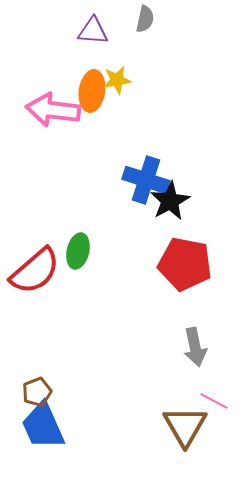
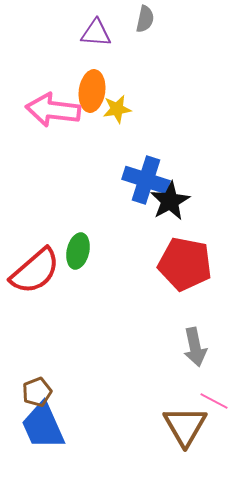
purple triangle: moved 3 px right, 2 px down
yellow star: moved 29 px down
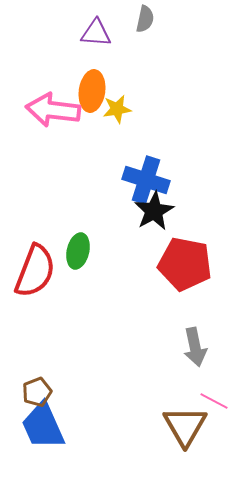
black star: moved 16 px left, 10 px down
red semicircle: rotated 28 degrees counterclockwise
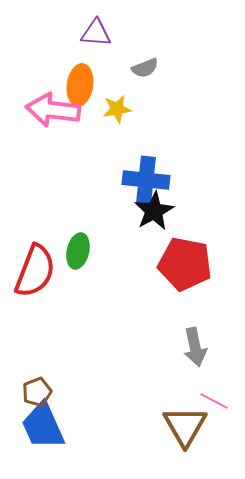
gray semicircle: moved 49 px down; rotated 56 degrees clockwise
orange ellipse: moved 12 px left, 6 px up
blue cross: rotated 12 degrees counterclockwise
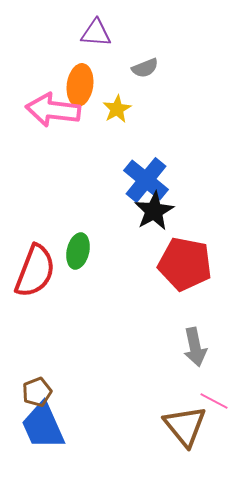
yellow star: rotated 20 degrees counterclockwise
blue cross: rotated 33 degrees clockwise
brown triangle: rotated 9 degrees counterclockwise
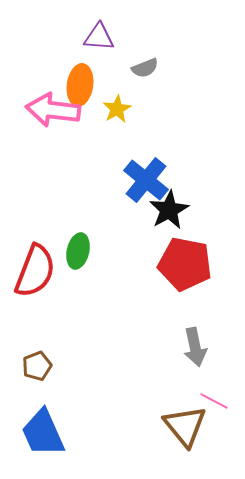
purple triangle: moved 3 px right, 4 px down
black star: moved 15 px right, 1 px up
brown pentagon: moved 26 px up
blue trapezoid: moved 7 px down
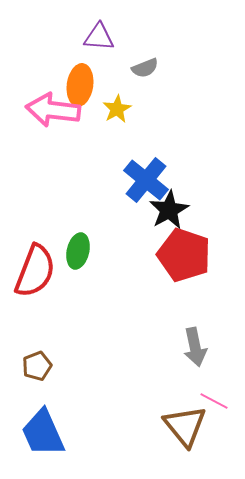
red pentagon: moved 1 px left, 9 px up; rotated 8 degrees clockwise
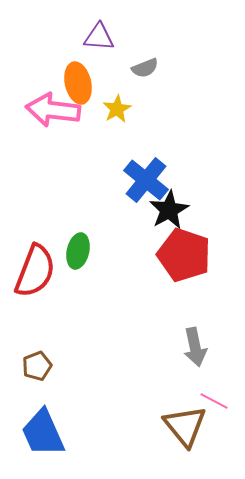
orange ellipse: moved 2 px left, 2 px up; rotated 21 degrees counterclockwise
